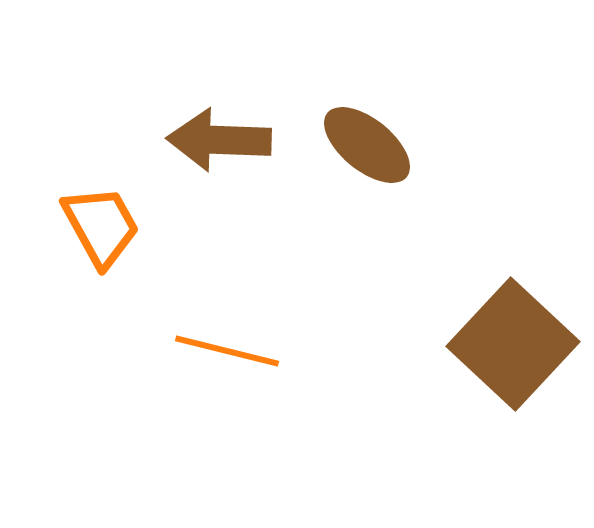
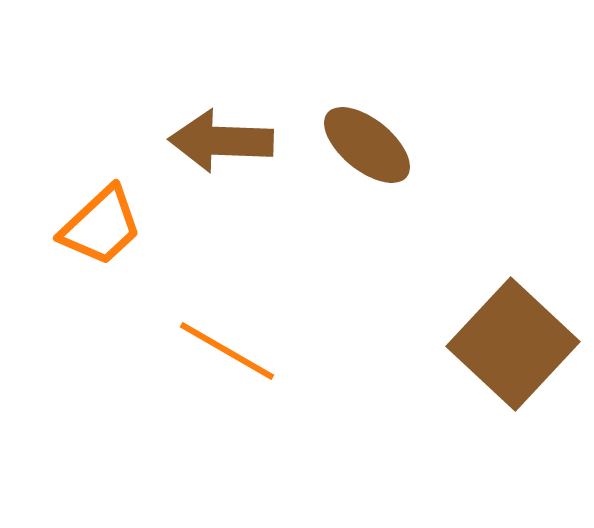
brown arrow: moved 2 px right, 1 px down
orange trapezoid: rotated 76 degrees clockwise
orange line: rotated 16 degrees clockwise
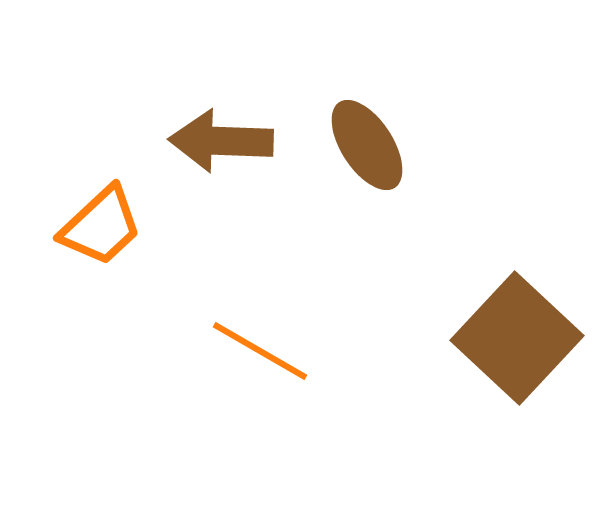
brown ellipse: rotated 18 degrees clockwise
brown square: moved 4 px right, 6 px up
orange line: moved 33 px right
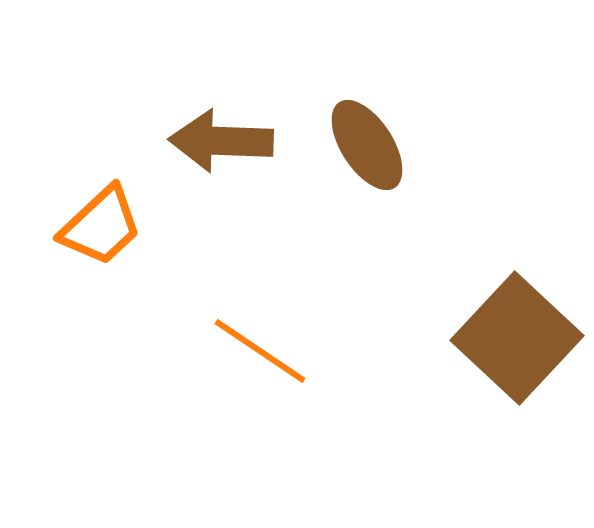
orange line: rotated 4 degrees clockwise
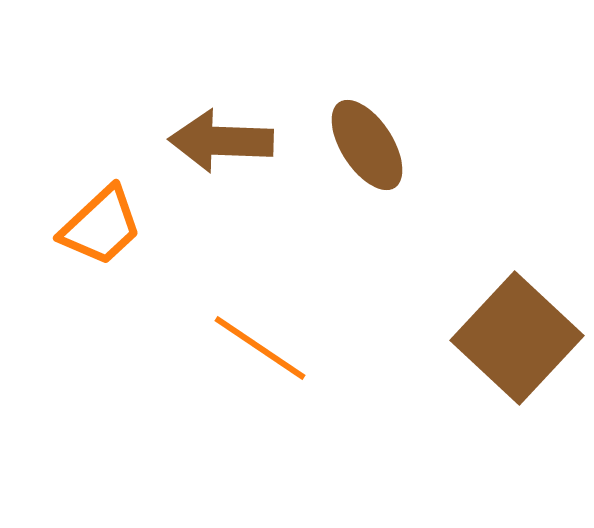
orange line: moved 3 px up
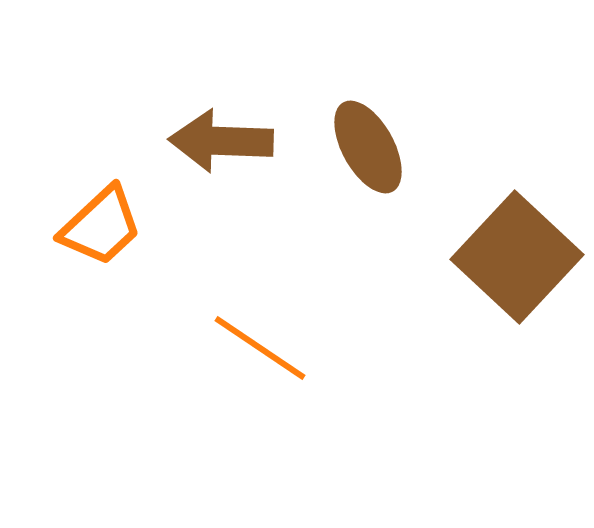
brown ellipse: moved 1 px right, 2 px down; rotated 4 degrees clockwise
brown square: moved 81 px up
